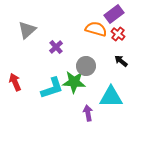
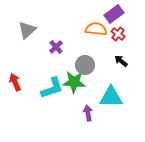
orange semicircle: rotated 10 degrees counterclockwise
gray circle: moved 1 px left, 1 px up
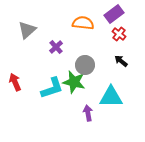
orange semicircle: moved 13 px left, 6 px up
red cross: moved 1 px right
green star: rotated 10 degrees clockwise
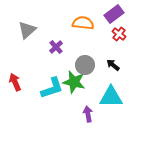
black arrow: moved 8 px left, 4 px down
purple arrow: moved 1 px down
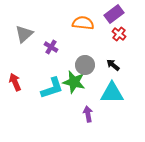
gray triangle: moved 3 px left, 4 px down
purple cross: moved 5 px left; rotated 16 degrees counterclockwise
cyan triangle: moved 1 px right, 4 px up
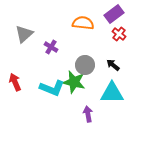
cyan L-shape: rotated 40 degrees clockwise
